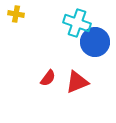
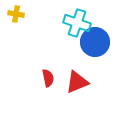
red semicircle: rotated 48 degrees counterclockwise
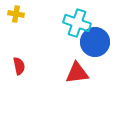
red semicircle: moved 29 px left, 12 px up
red triangle: moved 9 px up; rotated 15 degrees clockwise
